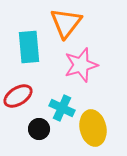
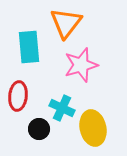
red ellipse: rotated 52 degrees counterclockwise
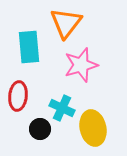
black circle: moved 1 px right
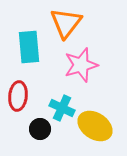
yellow ellipse: moved 2 px right, 2 px up; rotated 44 degrees counterclockwise
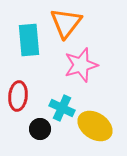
cyan rectangle: moved 7 px up
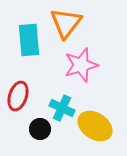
red ellipse: rotated 12 degrees clockwise
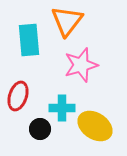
orange triangle: moved 1 px right, 2 px up
cyan cross: rotated 25 degrees counterclockwise
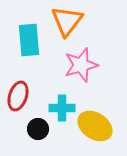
black circle: moved 2 px left
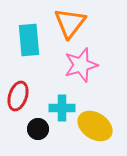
orange triangle: moved 3 px right, 2 px down
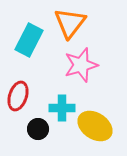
cyan rectangle: rotated 32 degrees clockwise
